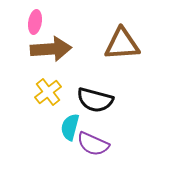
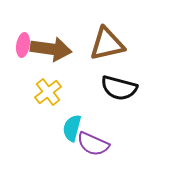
pink ellipse: moved 12 px left, 23 px down
brown triangle: moved 15 px left; rotated 9 degrees counterclockwise
brown arrow: rotated 12 degrees clockwise
black semicircle: moved 24 px right, 12 px up
cyan semicircle: moved 2 px right, 1 px down
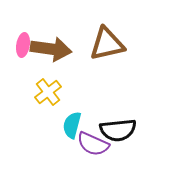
black semicircle: moved 1 px left, 42 px down; rotated 21 degrees counterclockwise
cyan semicircle: moved 3 px up
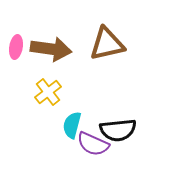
pink ellipse: moved 7 px left, 2 px down
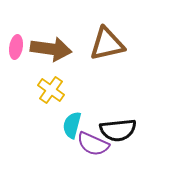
yellow cross: moved 3 px right, 2 px up; rotated 16 degrees counterclockwise
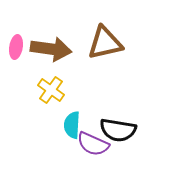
brown triangle: moved 2 px left, 1 px up
cyan semicircle: rotated 12 degrees counterclockwise
black semicircle: rotated 15 degrees clockwise
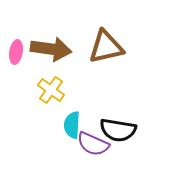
brown triangle: moved 1 px right, 4 px down
pink ellipse: moved 5 px down
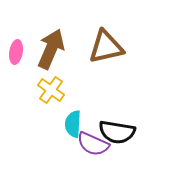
brown arrow: rotated 75 degrees counterclockwise
cyan semicircle: moved 1 px right, 1 px up
black semicircle: moved 1 px left, 2 px down
